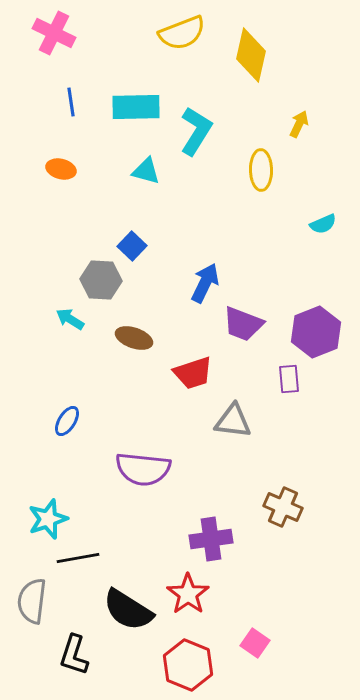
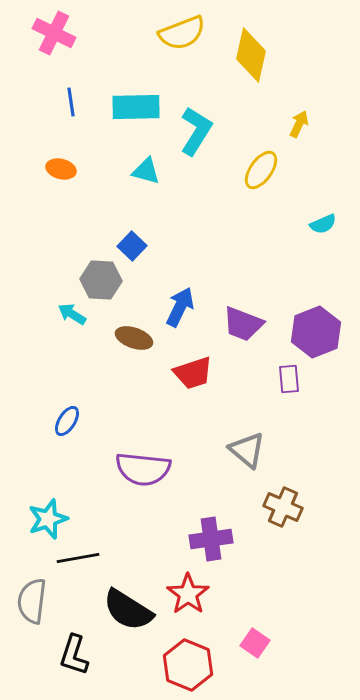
yellow ellipse: rotated 36 degrees clockwise
blue arrow: moved 25 px left, 24 px down
cyan arrow: moved 2 px right, 5 px up
gray triangle: moved 14 px right, 29 px down; rotated 33 degrees clockwise
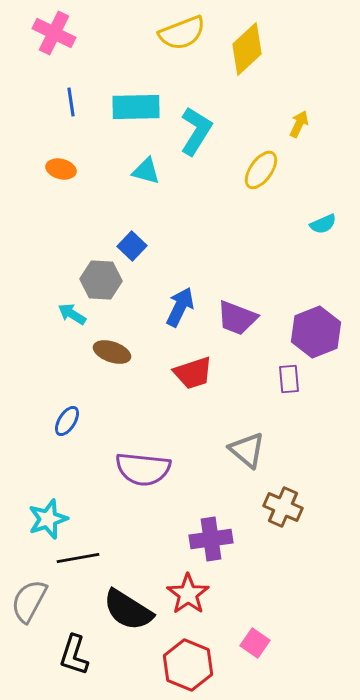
yellow diamond: moved 4 px left, 6 px up; rotated 34 degrees clockwise
purple trapezoid: moved 6 px left, 6 px up
brown ellipse: moved 22 px left, 14 px down
gray semicircle: moved 3 px left; rotated 21 degrees clockwise
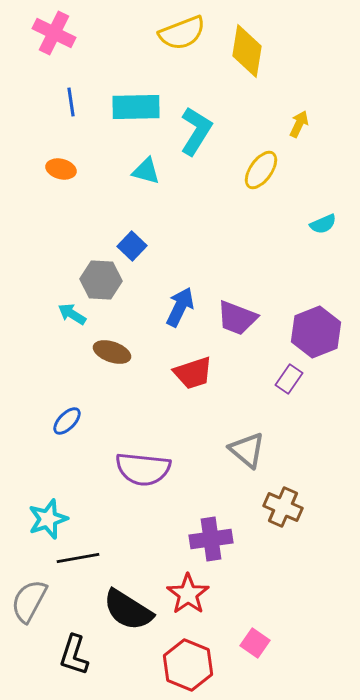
yellow diamond: moved 2 px down; rotated 38 degrees counterclockwise
purple rectangle: rotated 40 degrees clockwise
blue ellipse: rotated 12 degrees clockwise
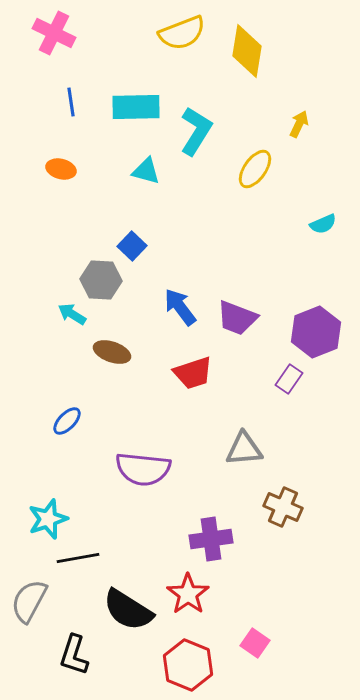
yellow ellipse: moved 6 px left, 1 px up
blue arrow: rotated 63 degrees counterclockwise
gray triangle: moved 3 px left, 1 px up; rotated 45 degrees counterclockwise
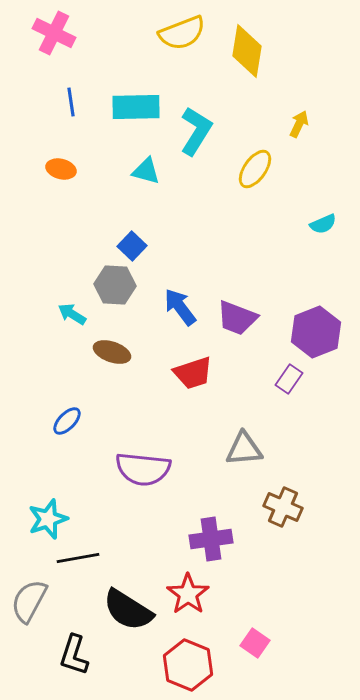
gray hexagon: moved 14 px right, 5 px down
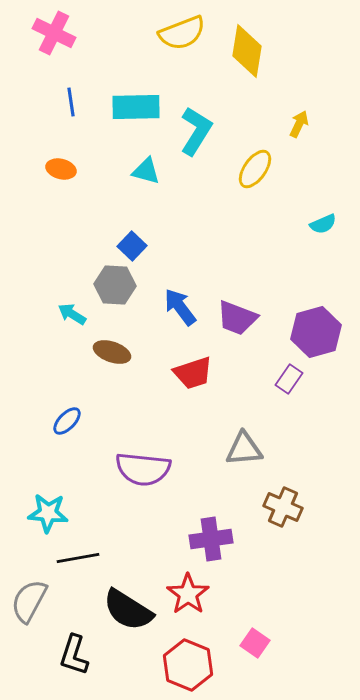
purple hexagon: rotated 6 degrees clockwise
cyan star: moved 6 px up; rotated 24 degrees clockwise
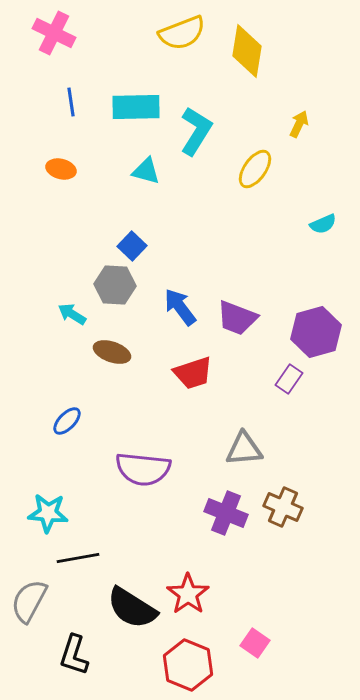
purple cross: moved 15 px right, 26 px up; rotated 30 degrees clockwise
black semicircle: moved 4 px right, 2 px up
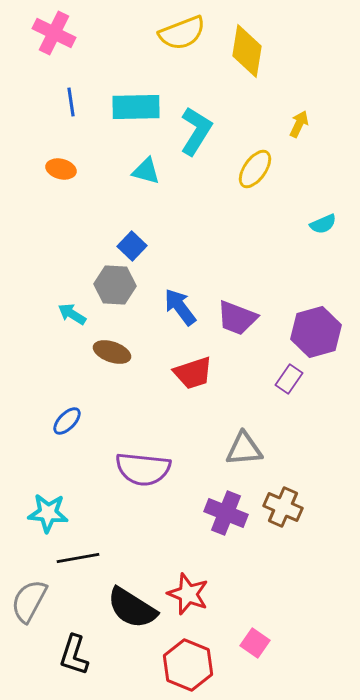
red star: rotated 15 degrees counterclockwise
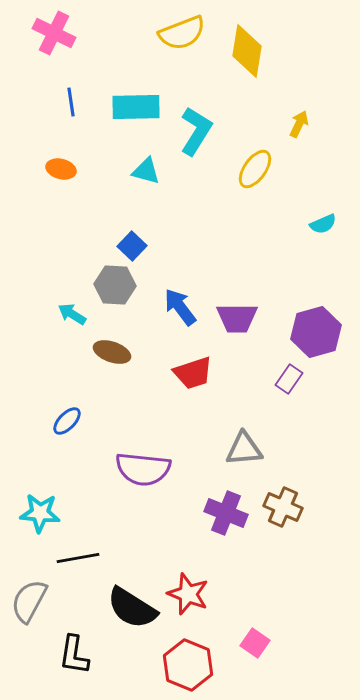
purple trapezoid: rotated 21 degrees counterclockwise
cyan star: moved 8 px left
black L-shape: rotated 9 degrees counterclockwise
